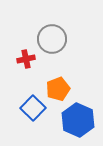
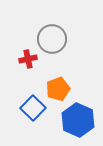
red cross: moved 2 px right
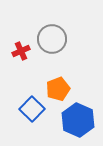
red cross: moved 7 px left, 8 px up; rotated 12 degrees counterclockwise
blue square: moved 1 px left, 1 px down
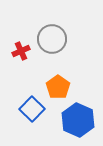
orange pentagon: moved 2 px up; rotated 15 degrees counterclockwise
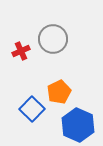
gray circle: moved 1 px right
orange pentagon: moved 1 px right, 5 px down; rotated 10 degrees clockwise
blue hexagon: moved 5 px down
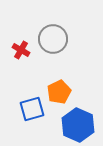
red cross: moved 1 px up; rotated 36 degrees counterclockwise
blue square: rotated 30 degrees clockwise
